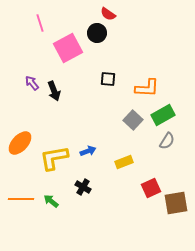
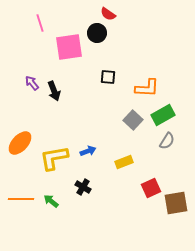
pink square: moved 1 px right, 1 px up; rotated 20 degrees clockwise
black square: moved 2 px up
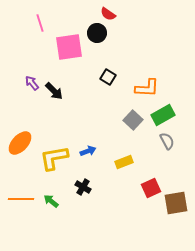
black square: rotated 28 degrees clockwise
black arrow: rotated 24 degrees counterclockwise
gray semicircle: rotated 60 degrees counterclockwise
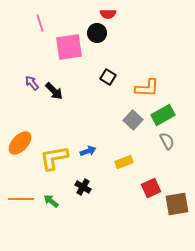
red semicircle: rotated 35 degrees counterclockwise
brown square: moved 1 px right, 1 px down
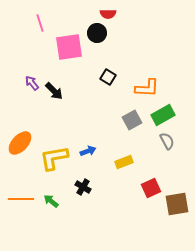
gray square: moved 1 px left; rotated 18 degrees clockwise
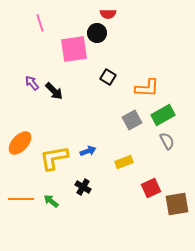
pink square: moved 5 px right, 2 px down
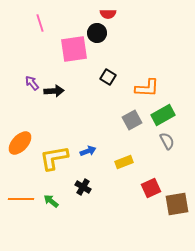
black arrow: rotated 48 degrees counterclockwise
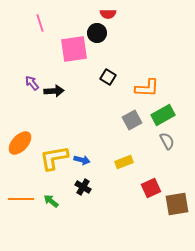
blue arrow: moved 6 px left, 9 px down; rotated 35 degrees clockwise
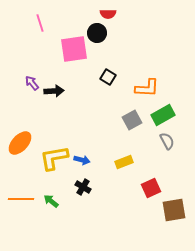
brown square: moved 3 px left, 6 px down
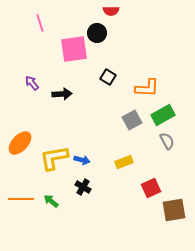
red semicircle: moved 3 px right, 3 px up
black arrow: moved 8 px right, 3 px down
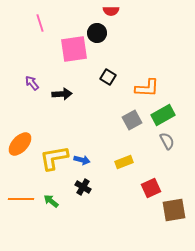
orange ellipse: moved 1 px down
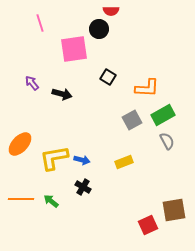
black circle: moved 2 px right, 4 px up
black arrow: rotated 18 degrees clockwise
red square: moved 3 px left, 37 px down
